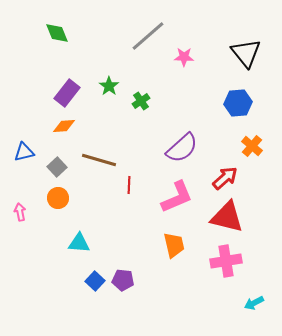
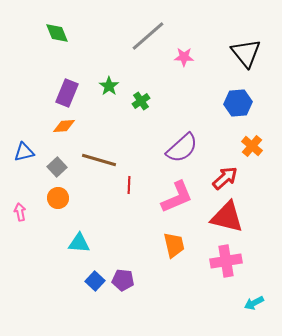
purple rectangle: rotated 16 degrees counterclockwise
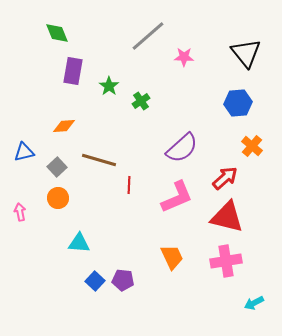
purple rectangle: moved 6 px right, 22 px up; rotated 12 degrees counterclockwise
orange trapezoid: moved 2 px left, 12 px down; rotated 12 degrees counterclockwise
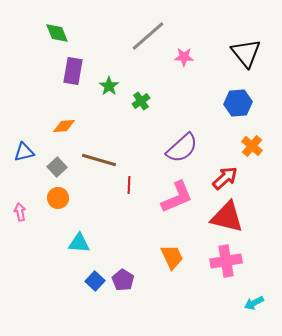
purple pentagon: rotated 25 degrees clockwise
